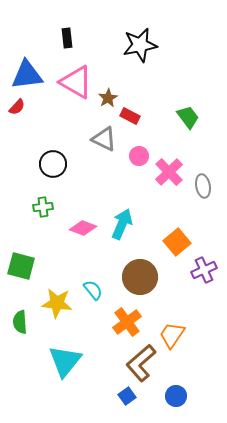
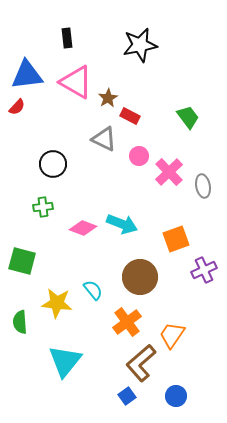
cyan arrow: rotated 88 degrees clockwise
orange square: moved 1 px left, 3 px up; rotated 20 degrees clockwise
green square: moved 1 px right, 5 px up
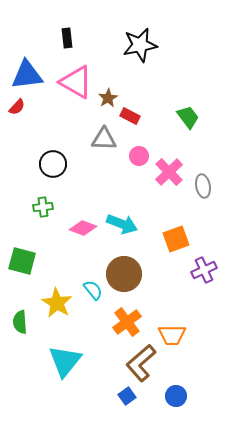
gray triangle: rotated 24 degrees counterclockwise
brown circle: moved 16 px left, 3 px up
yellow star: rotated 24 degrees clockwise
orange trapezoid: rotated 124 degrees counterclockwise
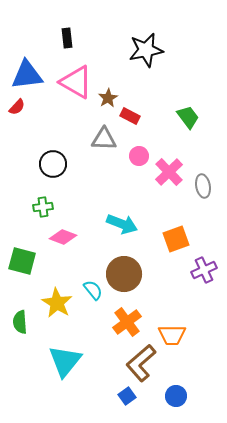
black star: moved 6 px right, 5 px down
pink diamond: moved 20 px left, 9 px down
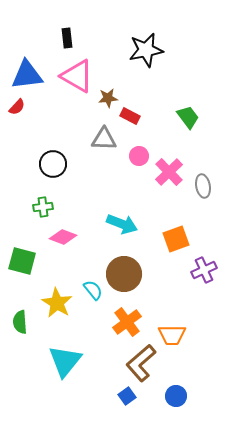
pink triangle: moved 1 px right, 6 px up
brown star: rotated 24 degrees clockwise
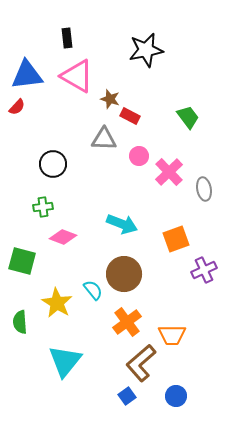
brown star: moved 2 px right, 1 px down; rotated 24 degrees clockwise
gray ellipse: moved 1 px right, 3 px down
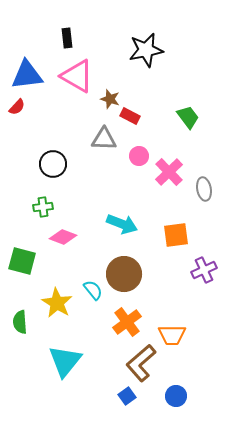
orange square: moved 4 px up; rotated 12 degrees clockwise
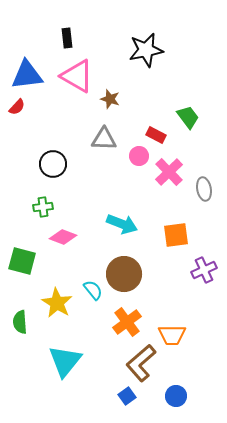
red rectangle: moved 26 px right, 19 px down
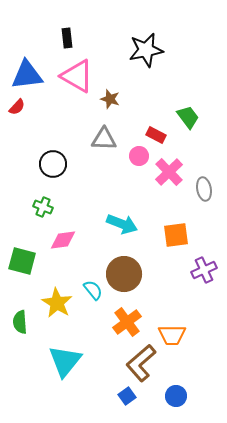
green cross: rotated 30 degrees clockwise
pink diamond: moved 3 px down; rotated 28 degrees counterclockwise
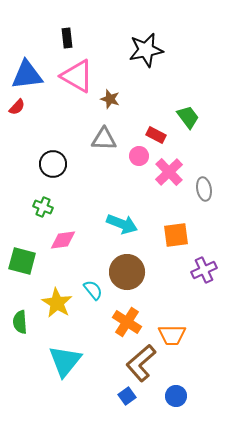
brown circle: moved 3 px right, 2 px up
orange cross: rotated 20 degrees counterclockwise
